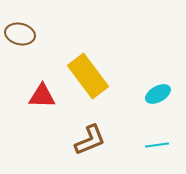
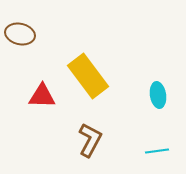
cyan ellipse: moved 1 px down; rotated 70 degrees counterclockwise
brown L-shape: rotated 40 degrees counterclockwise
cyan line: moved 6 px down
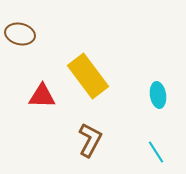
cyan line: moved 1 px left, 1 px down; rotated 65 degrees clockwise
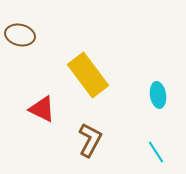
brown ellipse: moved 1 px down
yellow rectangle: moved 1 px up
red triangle: moved 13 px down; rotated 24 degrees clockwise
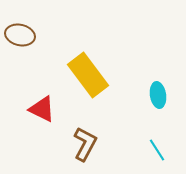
brown L-shape: moved 5 px left, 4 px down
cyan line: moved 1 px right, 2 px up
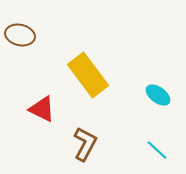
cyan ellipse: rotated 45 degrees counterclockwise
cyan line: rotated 15 degrees counterclockwise
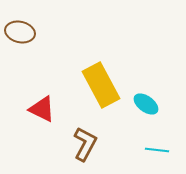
brown ellipse: moved 3 px up
yellow rectangle: moved 13 px right, 10 px down; rotated 9 degrees clockwise
cyan ellipse: moved 12 px left, 9 px down
cyan line: rotated 35 degrees counterclockwise
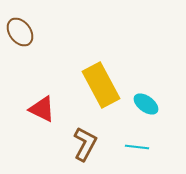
brown ellipse: rotated 40 degrees clockwise
cyan line: moved 20 px left, 3 px up
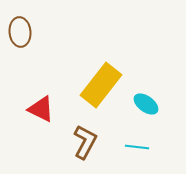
brown ellipse: rotated 32 degrees clockwise
yellow rectangle: rotated 66 degrees clockwise
red triangle: moved 1 px left
brown L-shape: moved 2 px up
